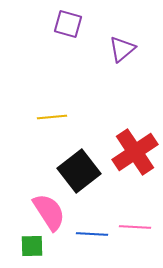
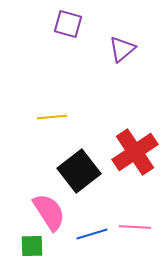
blue line: rotated 20 degrees counterclockwise
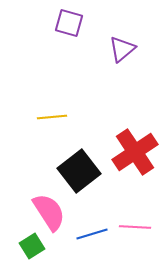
purple square: moved 1 px right, 1 px up
green square: rotated 30 degrees counterclockwise
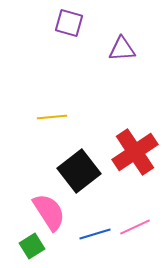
purple triangle: rotated 36 degrees clockwise
pink line: rotated 28 degrees counterclockwise
blue line: moved 3 px right
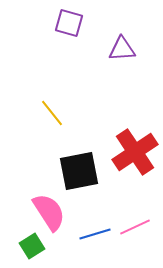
yellow line: moved 4 px up; rotated 56 degrees clockwise
black square: rotated 27 degrees clockwise
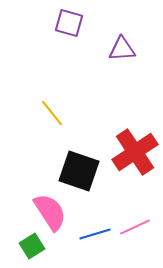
black square: rotated 30 degrees clockwise
pink semicircle: moved 1 px right
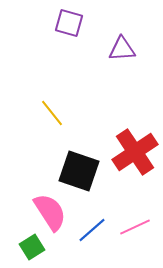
blue line: moved 3 px left, 4 px up; rotated 24 degrees counterclockwise
green square: moved 1 px down
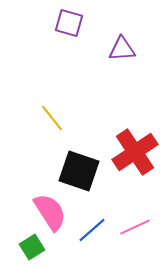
yellow line: moved 5 px down
